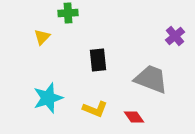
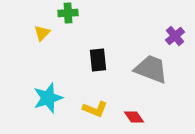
yellow triangle: moved 4 px up
gray trapezoid: moved 10 px up
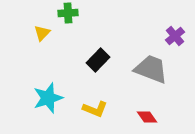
black rectangle: rotated 50 degrees clockwise
red diamond: moved 13 px right
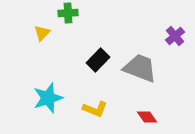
gray trapezoid: moved 11 px left, 1 px up
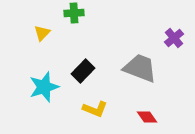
green cross: moved 6 px right
purple cross: moved 1 px left, 2 px down
black rectangle: moved 15 px left, 11 px down
cyan star: moved 4 px left, 11 px up
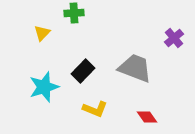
gray trapezoid: moved 5 px left
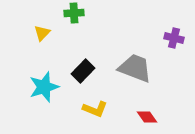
purple cross: rotated 36 degrees counterclockwise
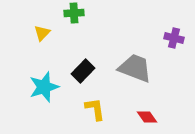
yellow L-shape: rotated 120 degrees counterclockwise
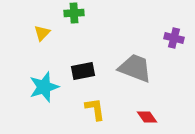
black rectangle: rotated 35 degrees clockwise
